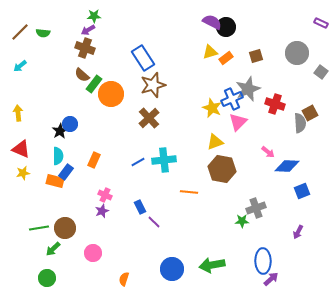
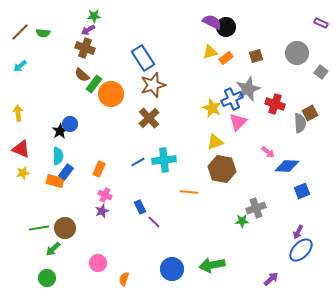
orange rectangle at (94, 160): moved 5 px right, 9 px down
pink circle at (93, 253): moved 5 px right, 10 px down
blue ellipse at (263, 261): moved 38 px right, 11 px up; rotated 45 degrees clockwise
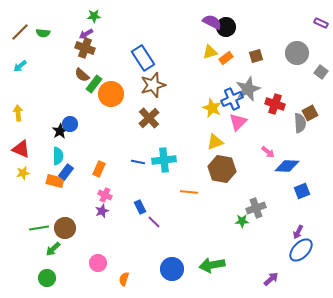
purple arrow at (88, 30): moved 2 px left, 4 px down
blue line at (138, 162): rotated 40 degrees clockwise
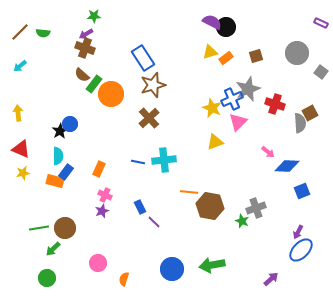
brown hexagon at (222, 169): moved 12 px left, 37 px down
green star at (242, 221): rotated 24 degrees clockwise
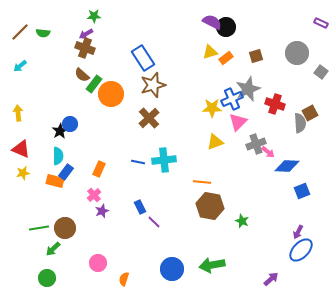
yellow star at (212, 108): rotated 24 degrees counterclockwise
orange line at (189, 192): moved 13 px right, 10 px up
pink cross at (105, 195): moved 11 px left; rotated 24 degrees clockwise
gray cross at (256, 208): moved 64 px up
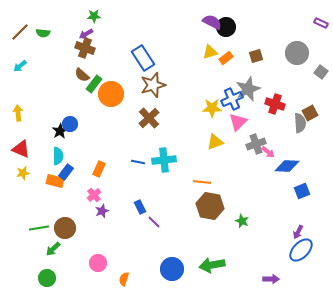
purple arrow at (271, 279): rotated 42 degrees clockwise
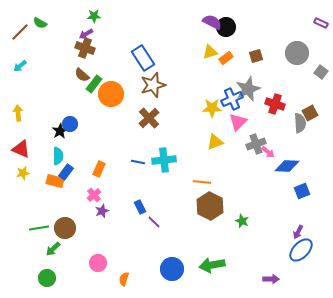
green semicircle at (43, 33): moved 3 px left, 10 px up; rotated 24 degrees clockwise
brown hexagon at (210, 206): rotated 16 degrees clockwise
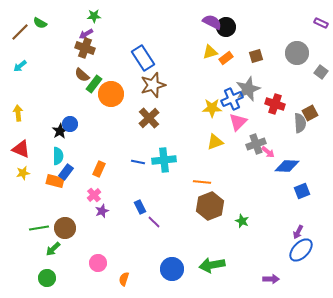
brown hexagon at (210, 206): rotated 12 degrees clockwise
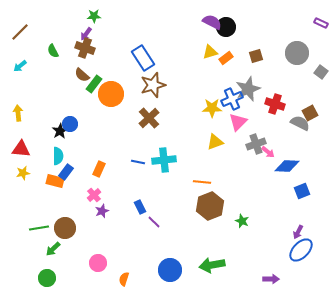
green semicircle at (40, 23): moved 13 px right, 28 px down; rotated 32 degrees clockwise
purple arrow at (86, 34): rotated 24 degrees counterclockwise
gray semicircle at (300, 123): rotated 60 degrees counterclockwise
red triangle at (21, 149): rotated 18 degrees counterclockwise
blue circle at (172, 269): moved 2 px left, 1 px down
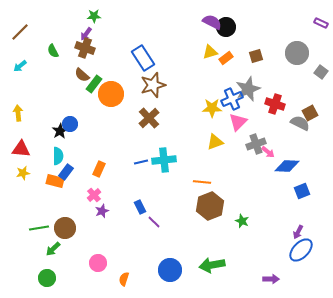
blue line at (138, 162): moved 3 px right; rotated 24 degrees counterclockwise
